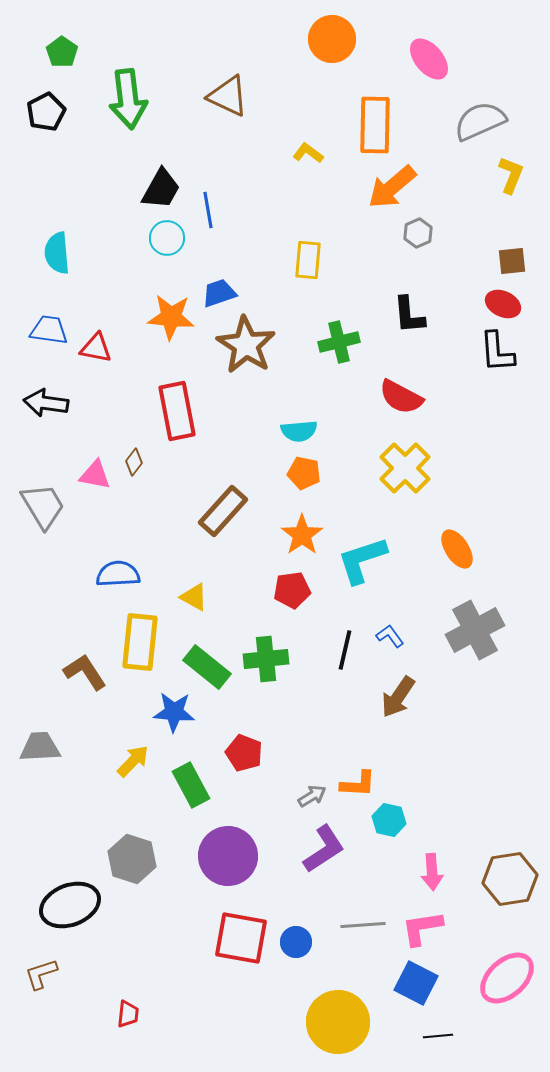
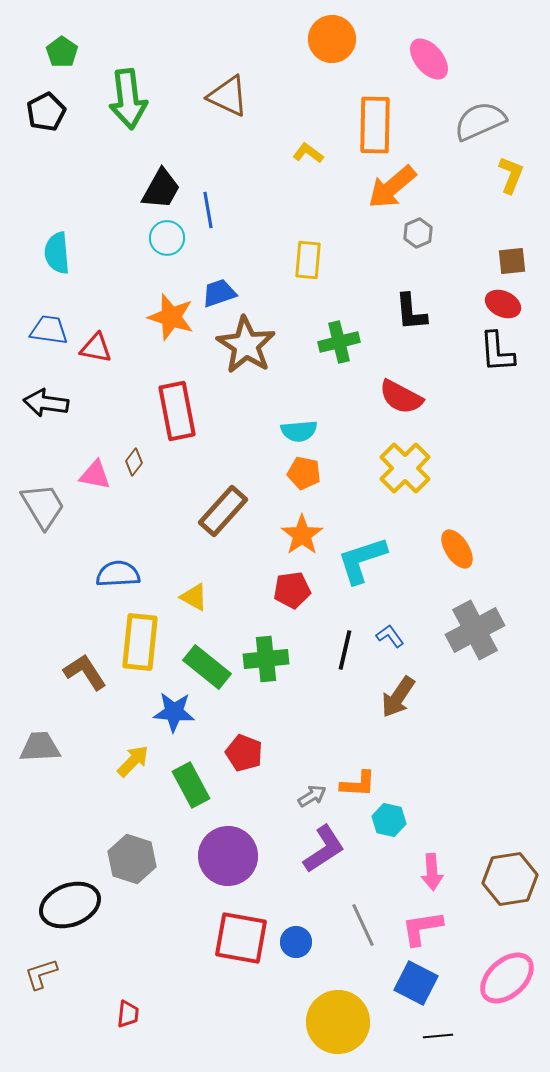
black L-shape at (409, 315): moved 2 px right, 3 px up
orange star at (171, 317): rotated 12 degrees clockwise
gray line at (363, 925): rotated 69 degrees clockwise
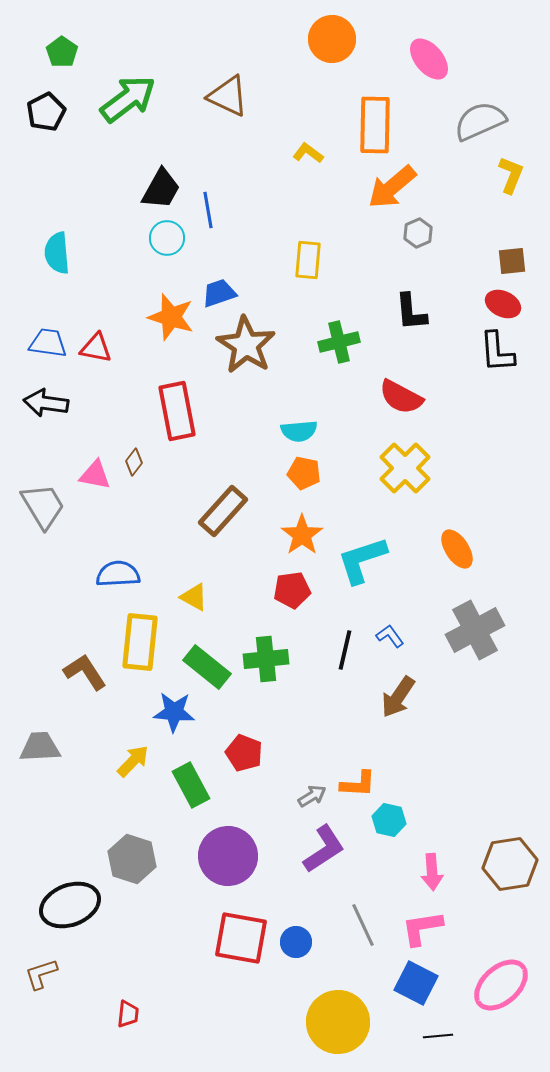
green arrow at (128, 99): rotated 120 degrees counterclockwise
blue trapezoid at (49, 330): moved 1 px left, 13 px down
brown hexagon at (510, 879): moved 15 px up
pink ellipse at (507, 978): moved 6 px left, 7 px down
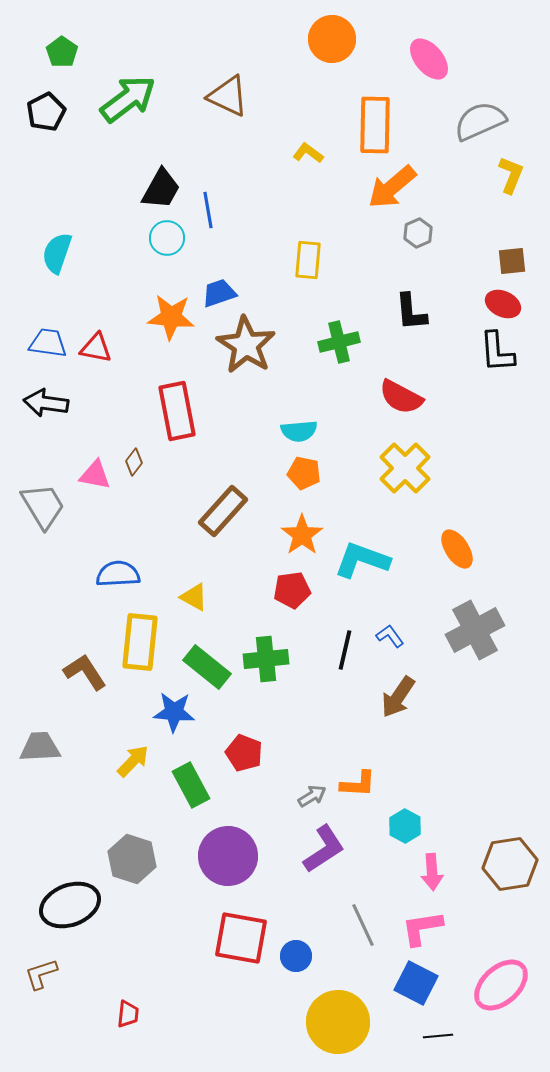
cyan semicircle at (57, 253): rotated 24 degrees clockwise
orange star at (171, 317): rotated 12 degrees counterclockwise
cyan L-shape at (362, 560): rotated 38 degrees clockwise
cyan hexagon at (389, 820): moved 16 px right, 6 px down; rotated 16 degrees clockwise
blue circle at (296, 942): moved 14 px down
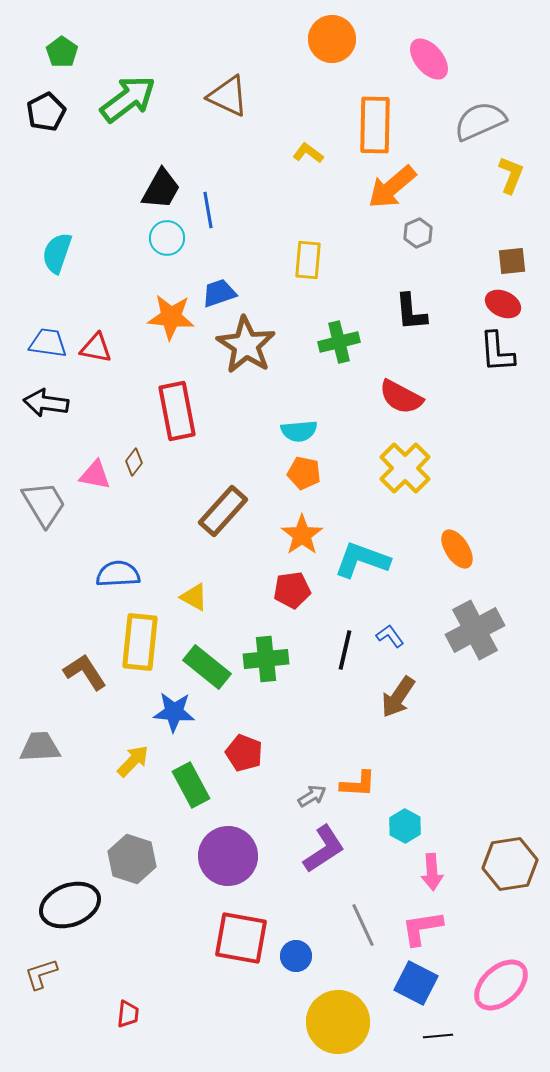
gray trapezoid at (43, 506): moved 1 px right, 2 px up
